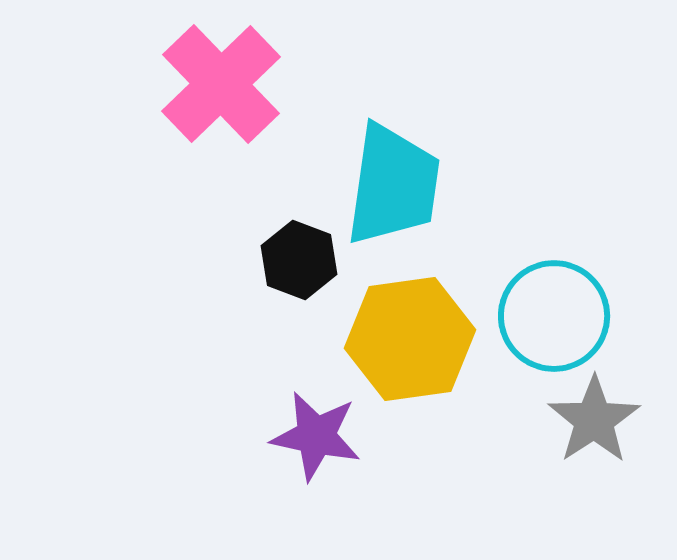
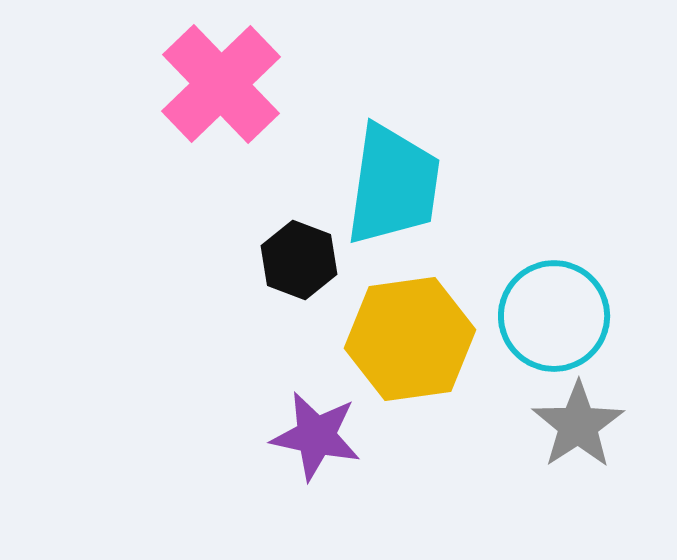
gray star: moved 16 px left, 5 px down
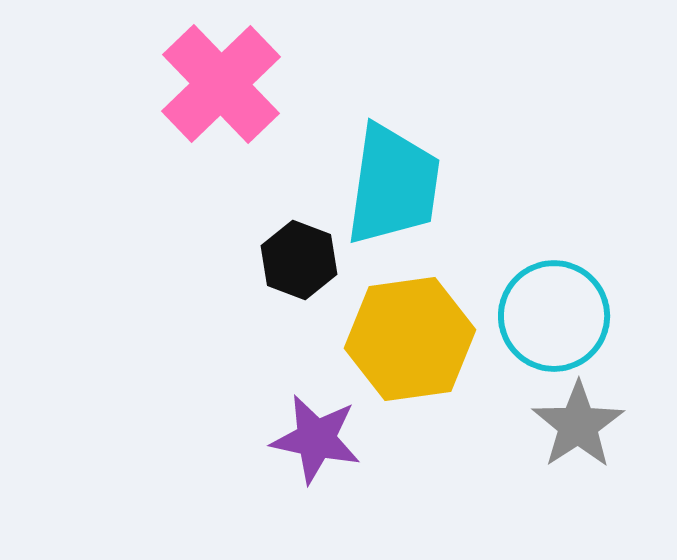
purple star: moved 3 px down
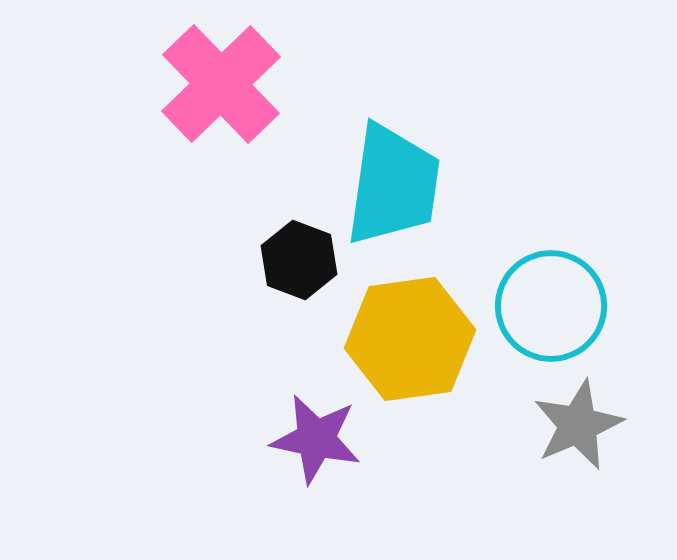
cyan circle: moved 3 px left, 10 px up
gray star: rotated 10 degrees clockwise
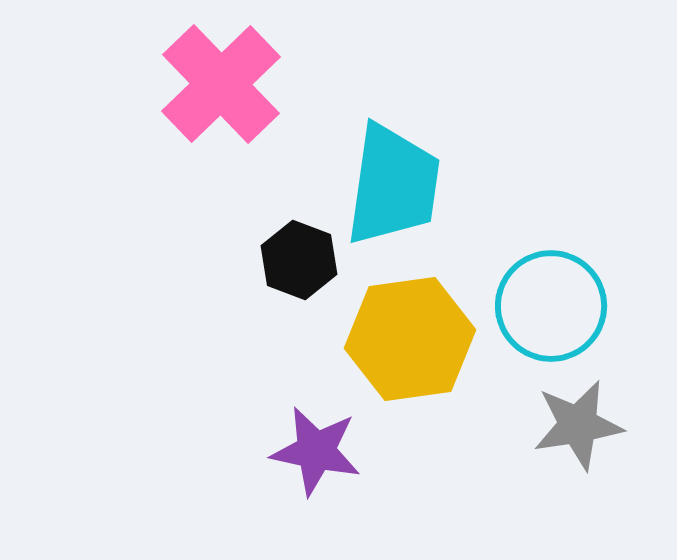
gray star: rotated 14 degrees clockwise
purple star: moved 12 px down
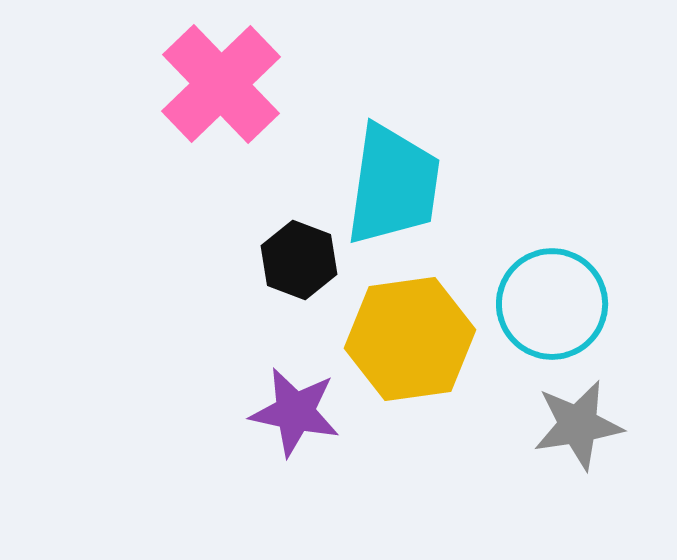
cyan circle: moved 1 px right, 2 px up
purple star: moved 21 px left, 39 px up
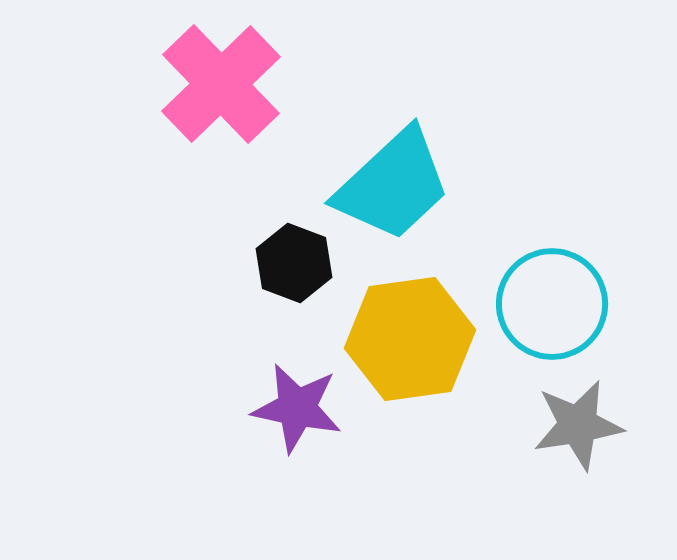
cyan trapezoid: rotated 39 degrees clockwise
black hexagon: moved 5 px left, 3 px down
purple star: moved 2 px right, 4 px up
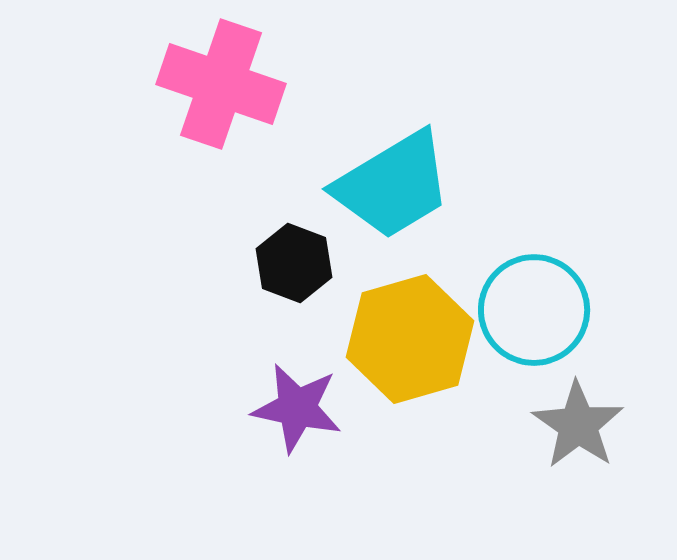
pink cross: rotated 27 degrees counterclockwise
cyan trapezoid: rotated 12 degrees clockwise
cyan circle: moved 18 px left, 6 px down
yellow hexagon: rotated 8 degrees counterclockwise
gray star: rotated 28 degrees counterclockwise
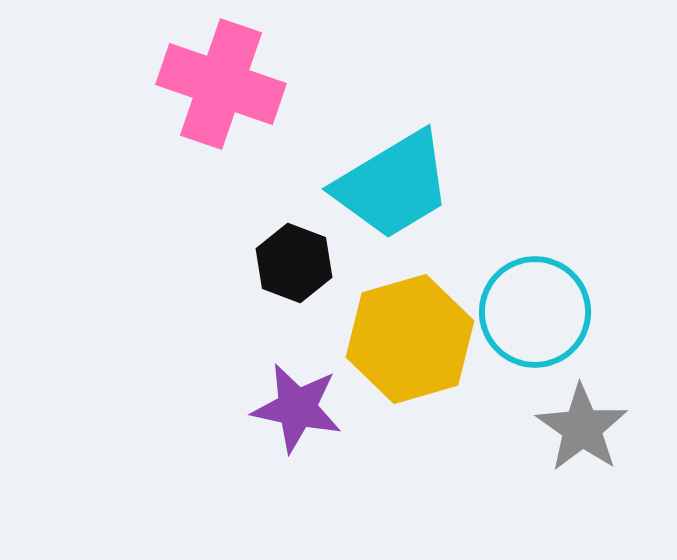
cyan circle: moved 1 px right, 2 px down
gray star: moved 4 px right, 3 px down
